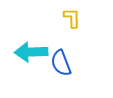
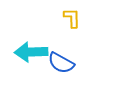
blue semicircle: rotated 40 degrees counterclockwise
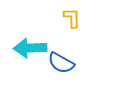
cyan arrow: moved 1 px left, 4 px up
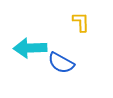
yellow L-shape: moved 9 px right, 4 px down
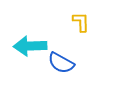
cyan arrow: moved 2 px up
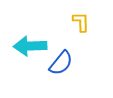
blue semicircle: rotated 80 degrees counterclockwise
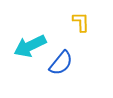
cyan arrow: rotated 24 degrees counterclockwise
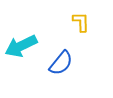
cyan arrow: moved 9 px left
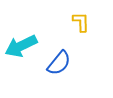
blue semicircle: moved 2 px left
